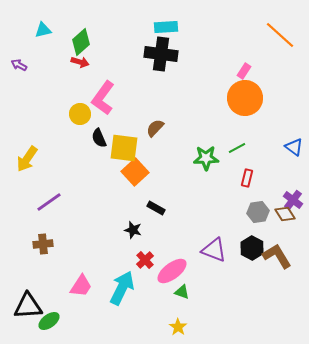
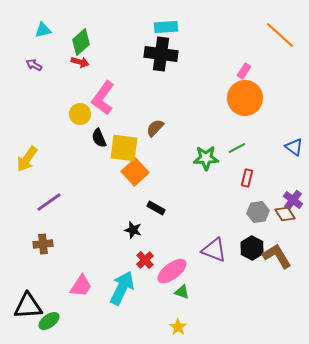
purple arrow: moved 15 px right
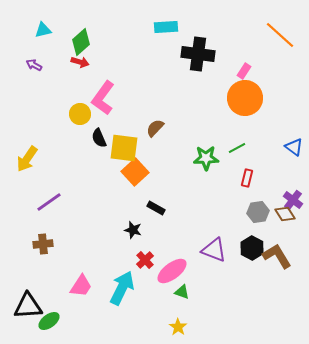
black cross: moved 37 px right
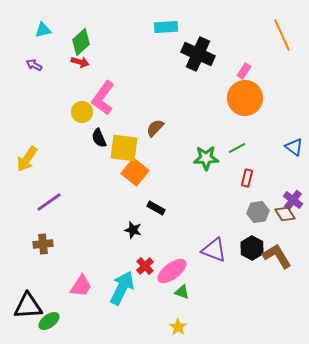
orange line: moved 2 px right; rotated 24 degrees clockwise
black cross: rotated 16 degrees clockwise
yellow circle: moved 2 px right, 2 px up
orange square: rotated 8 degrees counterclockwise
red cross: moved 6 px down
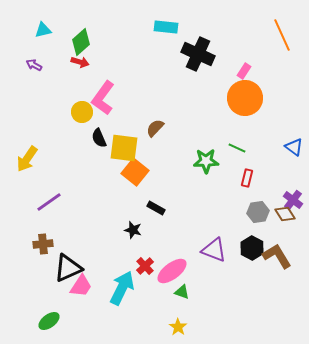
cyan rectangle: rotated 10 degrees clockwise
green line: rotated 54 degrees clockwise
green star: moved 3 px down
black triangle: moved 40 px right, 38 px up; rotated 20 degrees counterclockwise
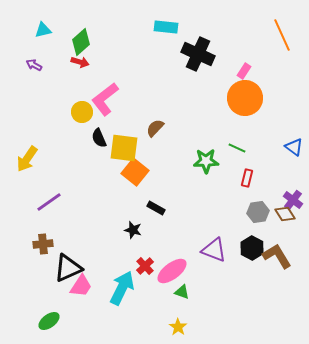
pink L-shape: moved 2 px right, 1 px down; rotated 16 degrees clockwise
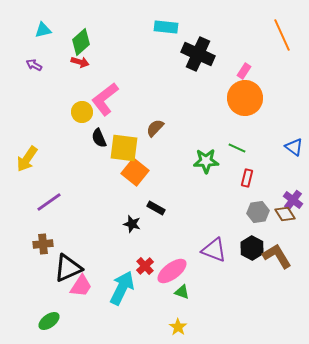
black star: moved 1 px left, 6 px up
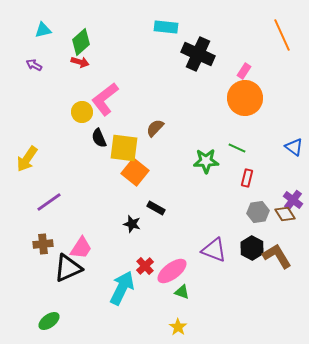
pink trapezoid: moved 38 px up
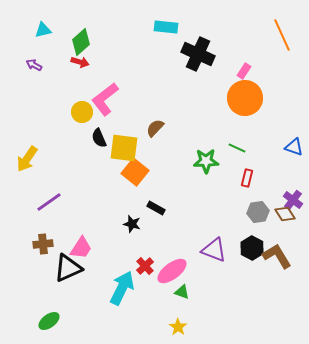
blue triangle: rotated 18 degrees counterclockwise
